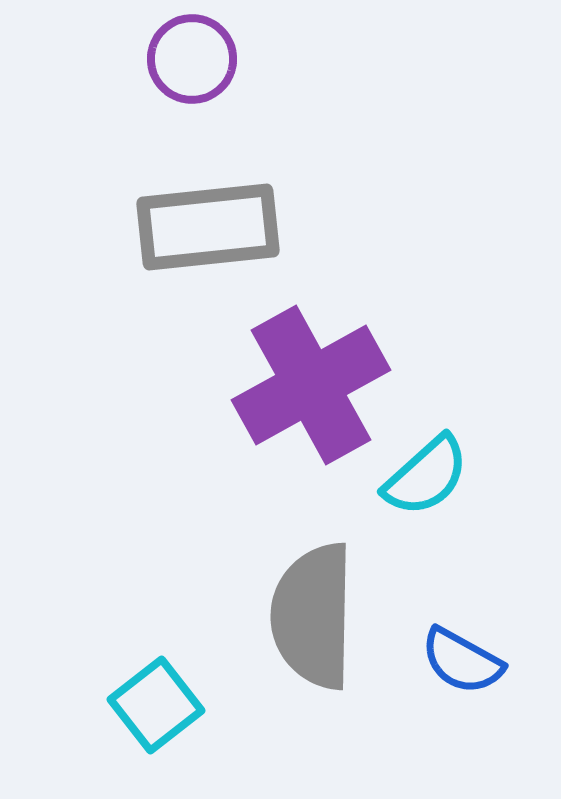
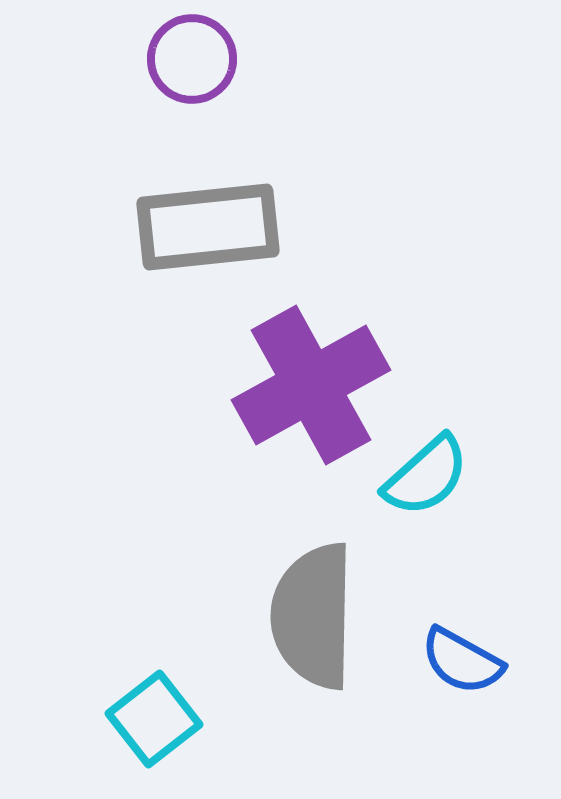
cyan square: moved 2 px left, 14 px down
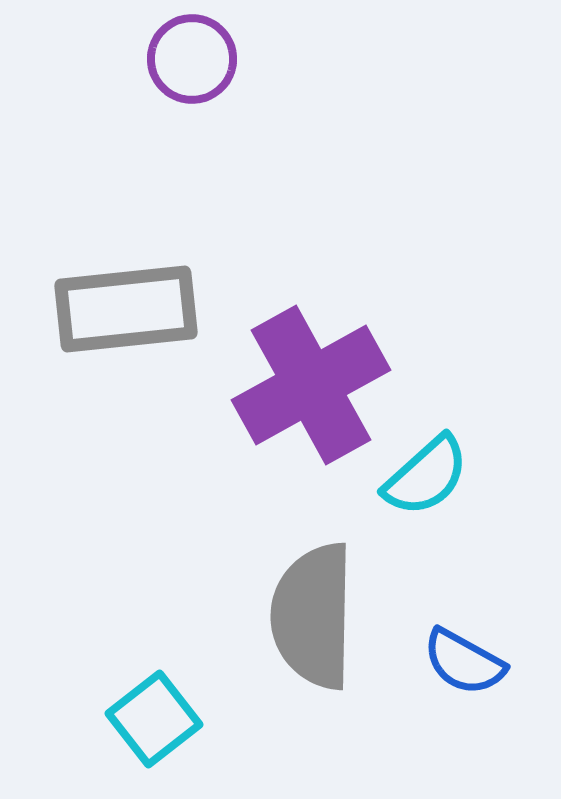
gray rectangle: moved 82 px left, 82 px down
blue semicircle: moved 2 px right, 1 px down
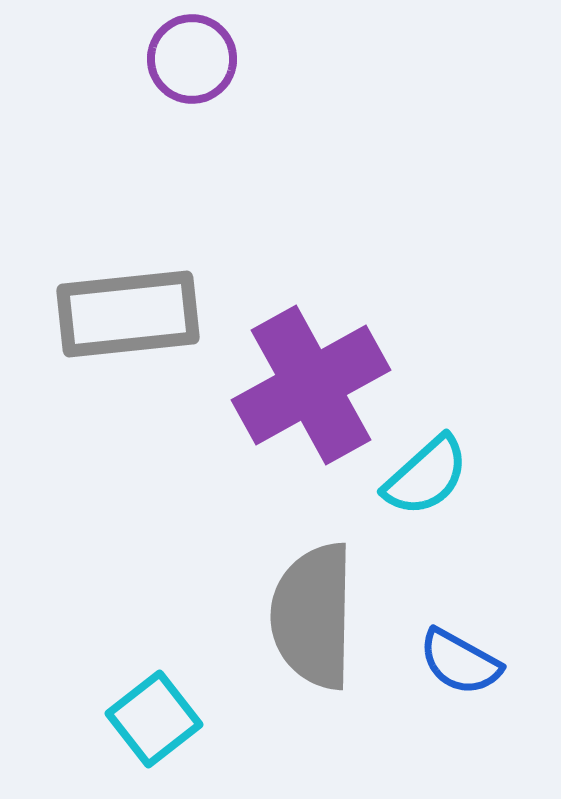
gray rectangle: moved 2 px right, 5 px down
blue semicircle: moved 4 px left
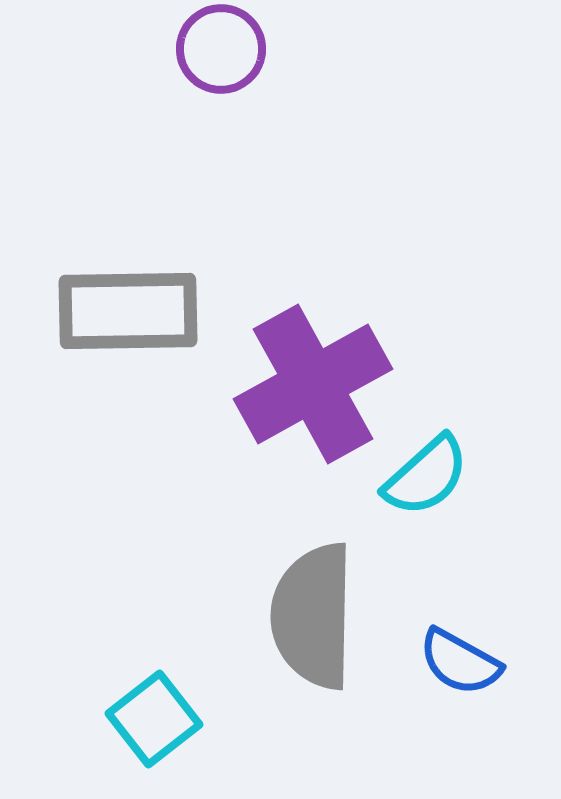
purple circle: moved 29 px right, 10 px up
gray rectangle: moved 3 px up; rotated 5 degrees clockwise
purple cross: moved 2 px right, 1 px up
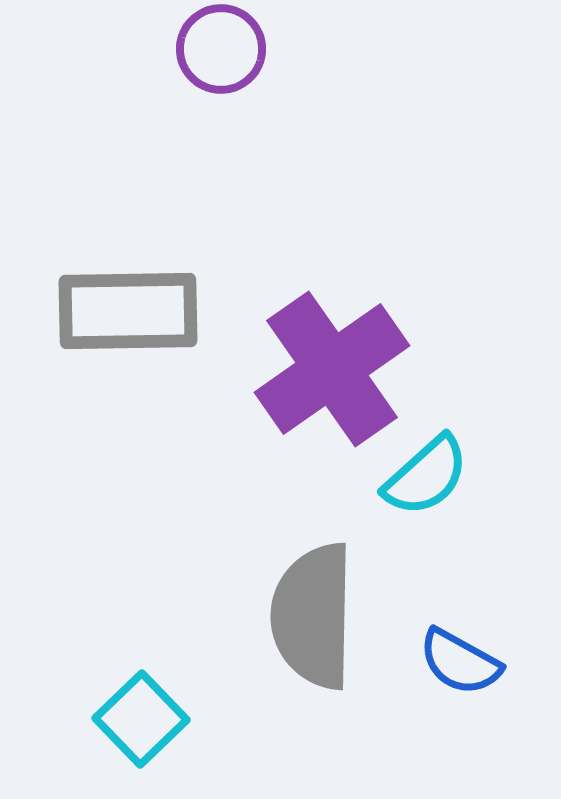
purple cross: moved 19 px right, 15 px up; rotated 6 degrees counterclockwise
cyan square: moved 13 px left; rotated 6 degrees counterclockwise
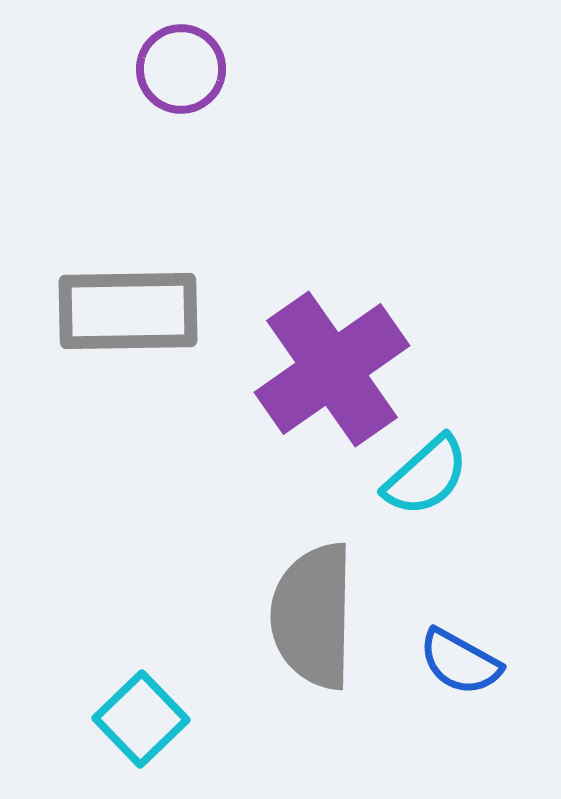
purple circle: moved 40 px left, 20 px down
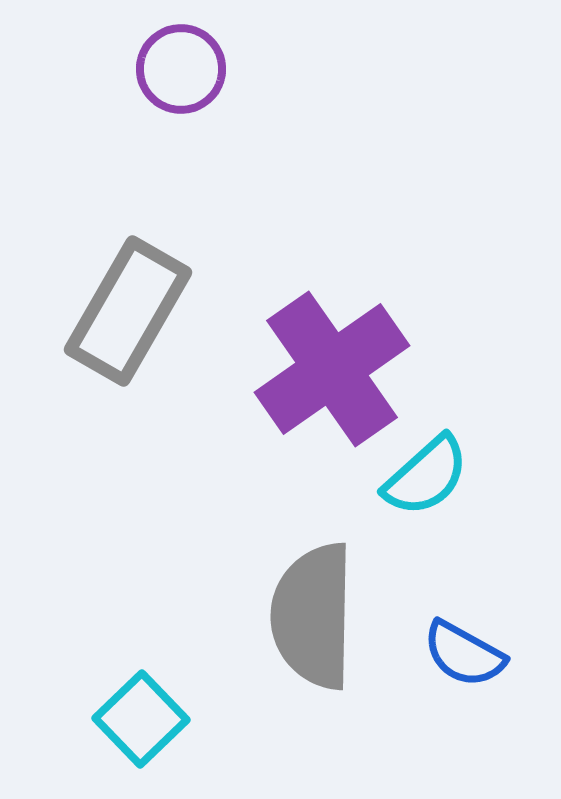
gray rectangle: rotated 59 degrees counterclockwise
blue semicircle: moved 4 px right, 8 px up
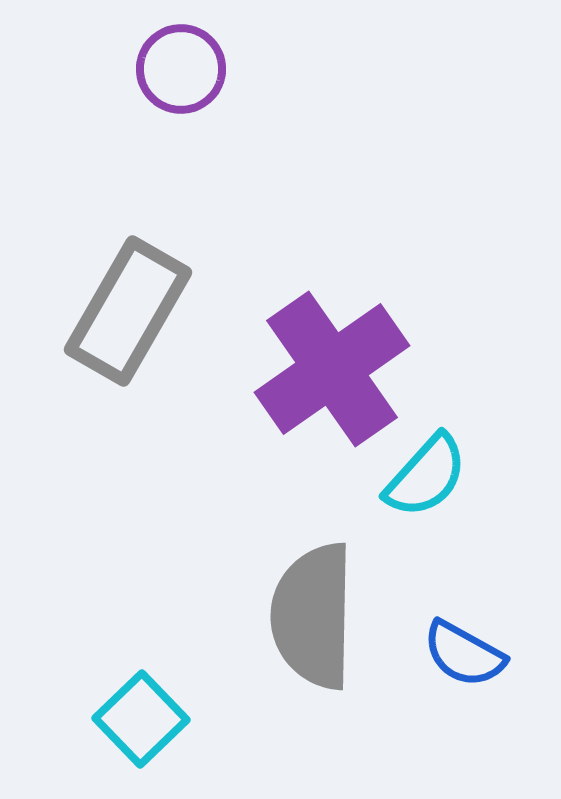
cyan semicircle: rotated 6 degrees counterclockwise
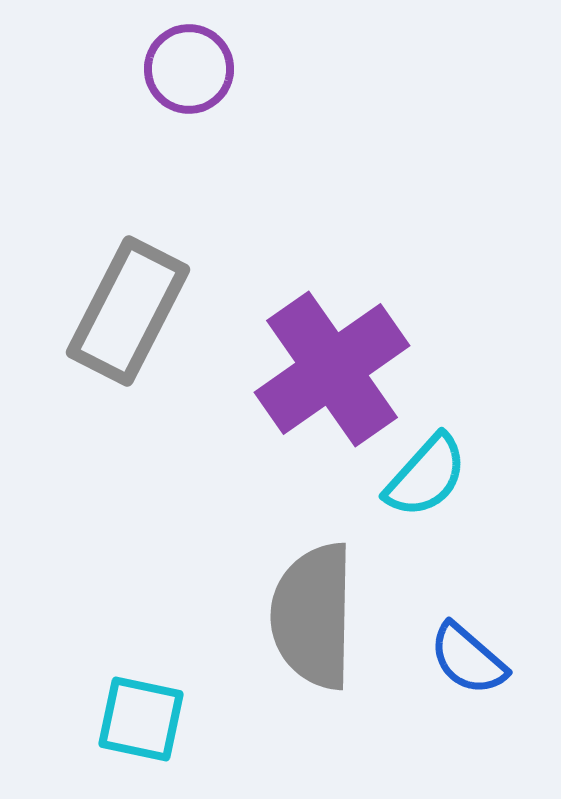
purple circle: moved 8 px right
gray rectangle: rotated 3 degrees counterclockwise
blue semicircle: moved 4 px right, 5 px down; rotated 12 degrees clockwise
cyan square: rotated 34 degrees counterclockwise
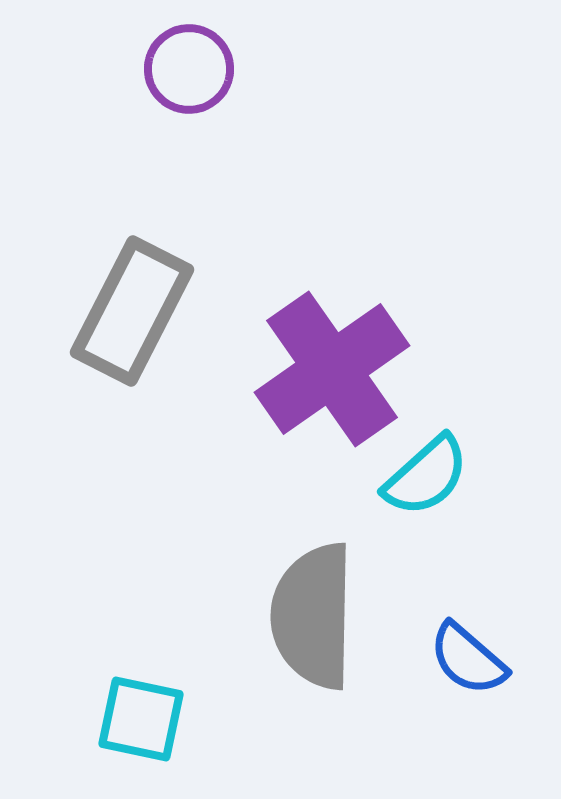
gray rectangle: moved 4 px right
cyan semicircle: rotated 6 degrees clockwise
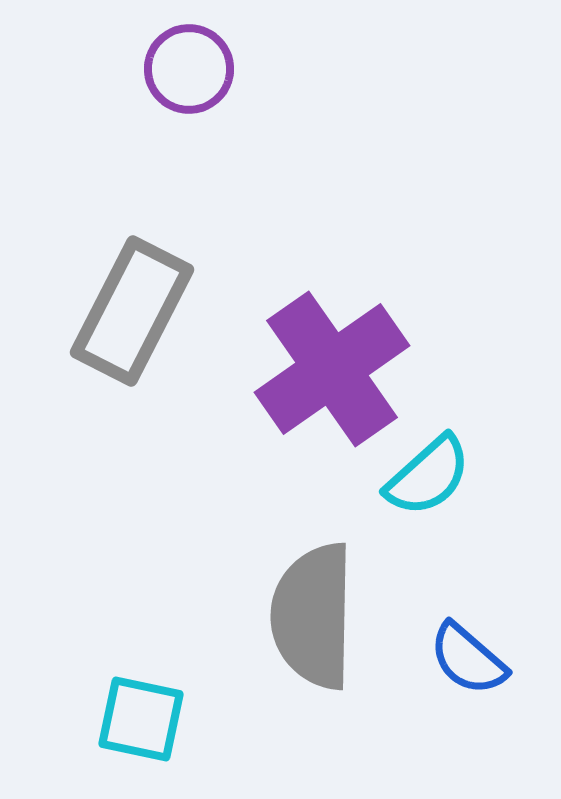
cyan semicircle: moved 2 px right
